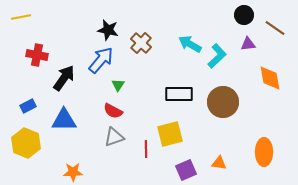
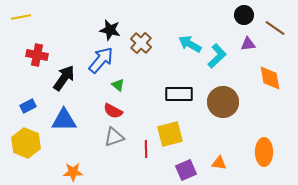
black star: moved 2 px right
green triangle: rotated 24 degrees counterclockwise
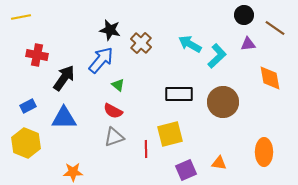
blue triangle: moved 2 px up
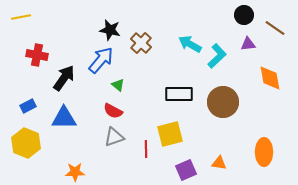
orange star: moved 2 px right
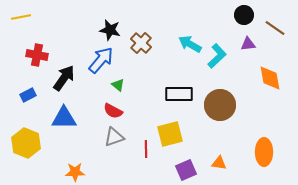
brown circle: moved 3 px left, 3 px down
blue rectangle: moved 11 px up
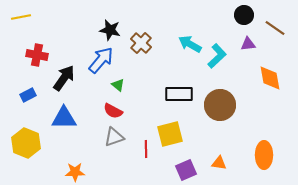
orange ellipse: moved 3 px down
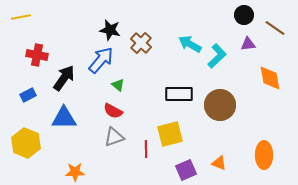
orange triangle: rotated 14 degrees clockwise
